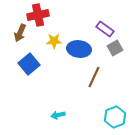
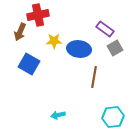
brown arrow: moved 1 px up
blue square: rotated 20 degrees counterclockwise
brown line: rotated 15 degrees counterclockwise
cyan hexagon: moved 2 px left; rotated 15 degrees clockwise
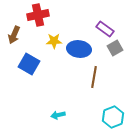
brown arrow: moved 6 px left, 3 px down
cyan hexagon: rotated 15 degrees counterclockwise
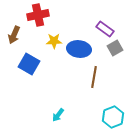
cyan arrow: rotated 40 degrees counterclockwise
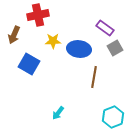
purple rectangle: moved 1 px up
yellow star: moved 1 px left
cyan arrow: moved 2 px up
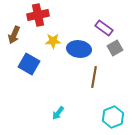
purple rectangle: moved 1 px left
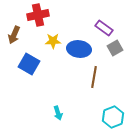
cyan arrow: rotated 56 degrees counterclockwise
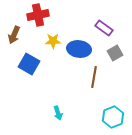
gray square: moved 5 px down
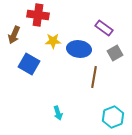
red cross: rotated 20 degrees clockwise
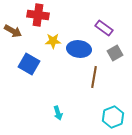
brown arrow: moved 1 px left, 4 px up; rotated 84 degrees counterclockwise
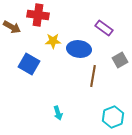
brown arrow: moved 1 px left, 4 px up
gray square: moved 5 px right, 7 px down
brown line: moved 1 px left, 1 px up
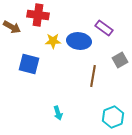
blue ellipse: moved 8 px up
blue square: rotated 15 degrees counterclockwise
